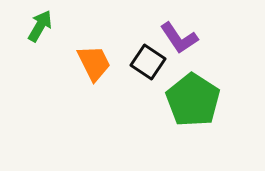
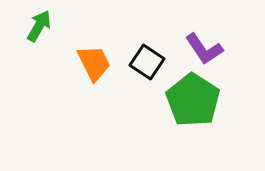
green arrow: moved 1 px left
purple L-shape: moved 25 px right, 11 px down
black square: moved 1 px left
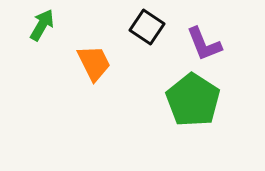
green arrow: moved 3 px right, 1 px up
purple L-shape: moved 5 px up; rotated 12 degrees clockwise
black square: moved 35 px up
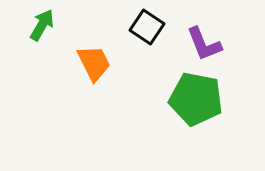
green pentagon: moved 3 px right, 1 px up; rotated 22 degrees counterclockwise
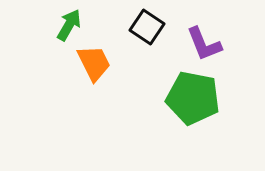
green arrow: moved 27 px right
green pentagon: moved 3 px left, 1 px up
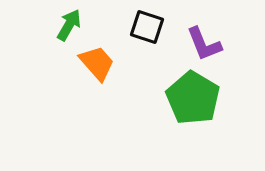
black square: rotated 16 degrees counterclockwise
orange trapezoid: moved 3 px right; rotated 15 degrees counterclockwise
green pentagon: rotated 20 degrees clockwise
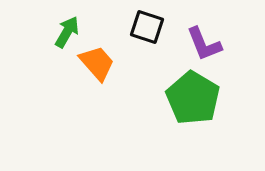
green arrow: moved 2 px left, 7 px down
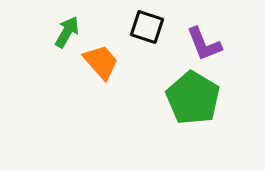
orange trapezoid: moved 4 px right, 1 px up
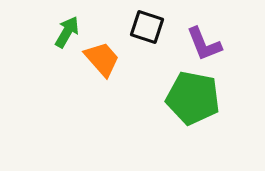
orange trapezoid: moved 1 px right, 3 px up
green pentagon: rotated 20 degrees counterclockwise
